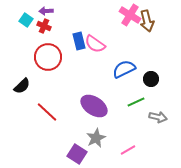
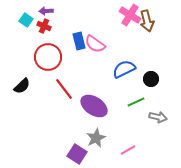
red line: moved 17 px right, 23 px up; rotated 10 degrees clockwise
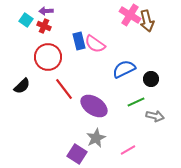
gray arrow: moved 3 px left, 1 px up
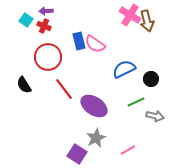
black semicircle: moved 2 px right, 1 px up; rotated 102 degrees clockwise
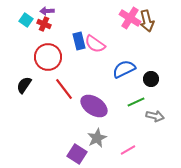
purple arrow: moved 1 px right
pink cross: moved 3 px down
red cross: moved 2 px up
black semicircle: rotated 66 degrees clockwise
gray star: moved 1 px right
